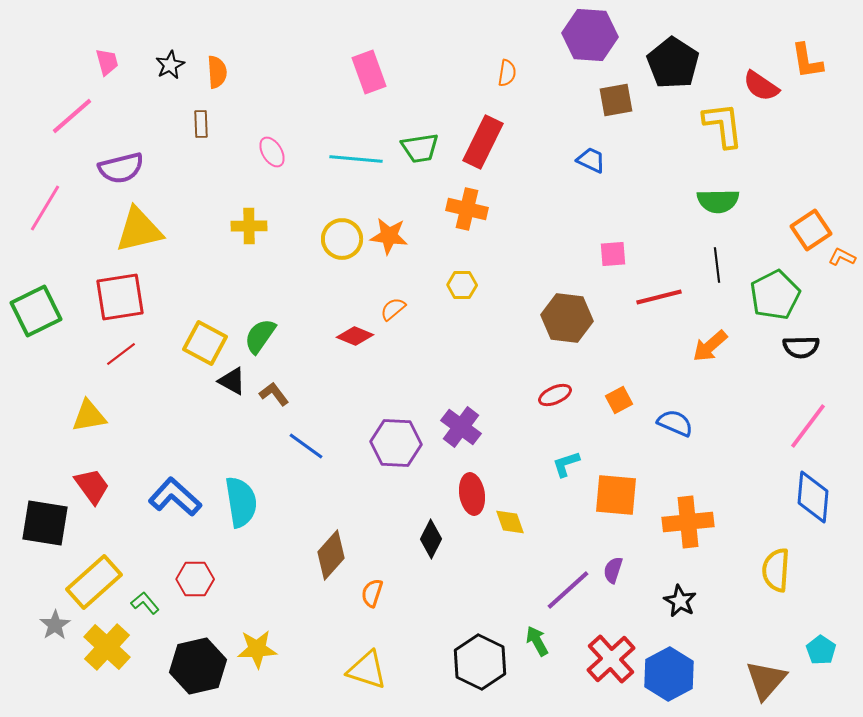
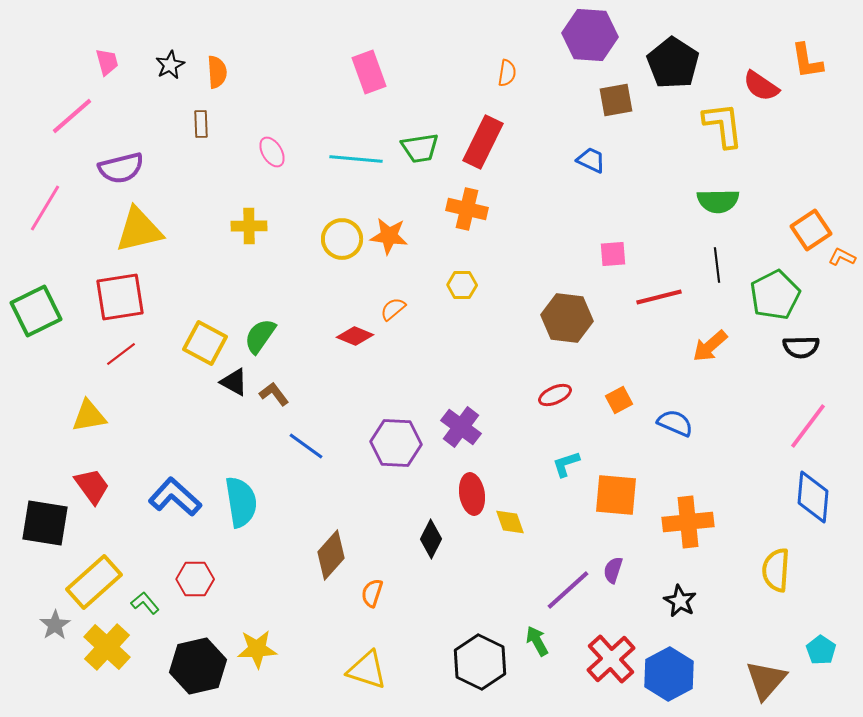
black triangle at (232, 381): moved 2 px right, 1 px down
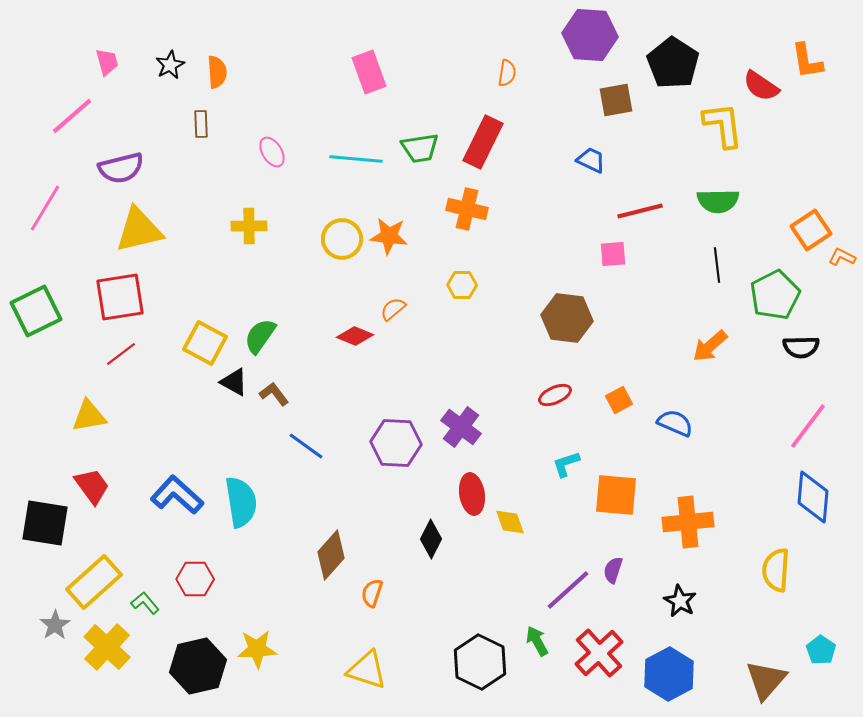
red line at (659, 297): moved 19 px left, 86 px up
blue L-shape at (175, 497): moved 2 px right, 2 px up
red cross at (611, 659): moved 12 px left, 6 px up
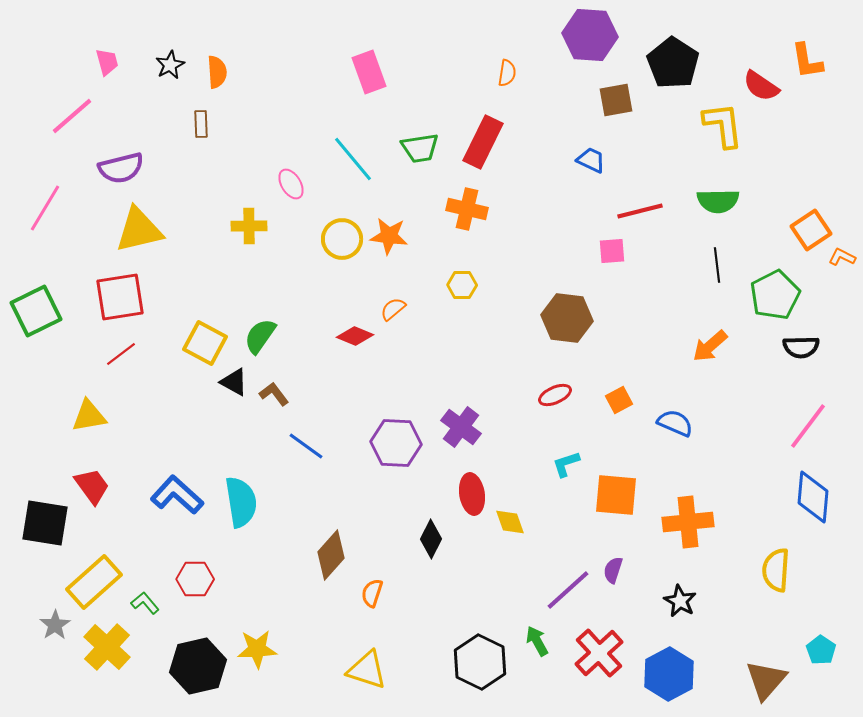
pink ellipse at (272, 152): moved 19 px right, 32 px down
cyan line at (356, 159): moved 3 px left; rotated 45 degrees clockwise
pink square at (613, 254): moved 1 px left, 3 px up
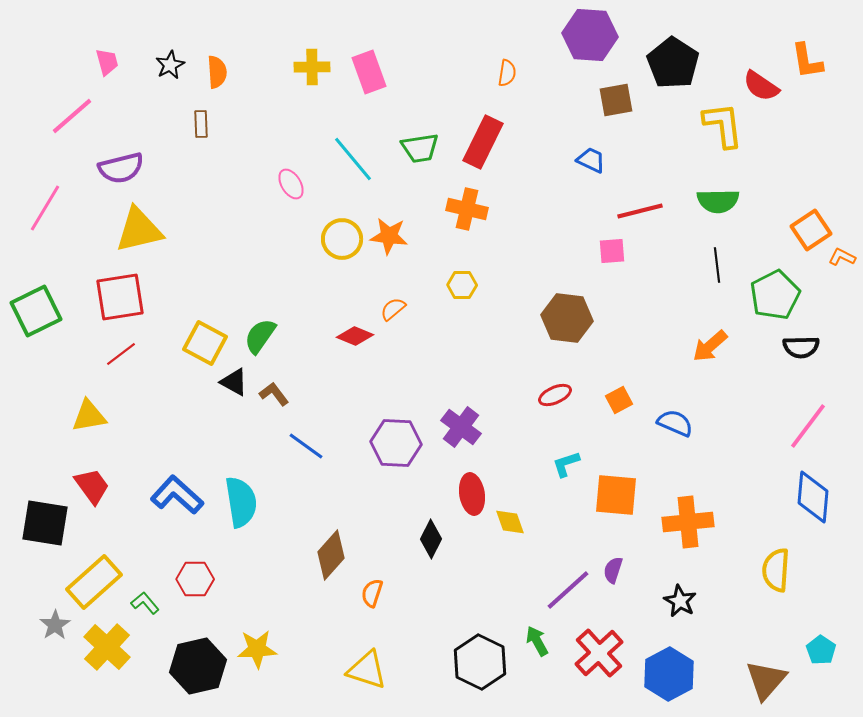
yellow cross at (249, 226): moved 63 px right, 159 px up
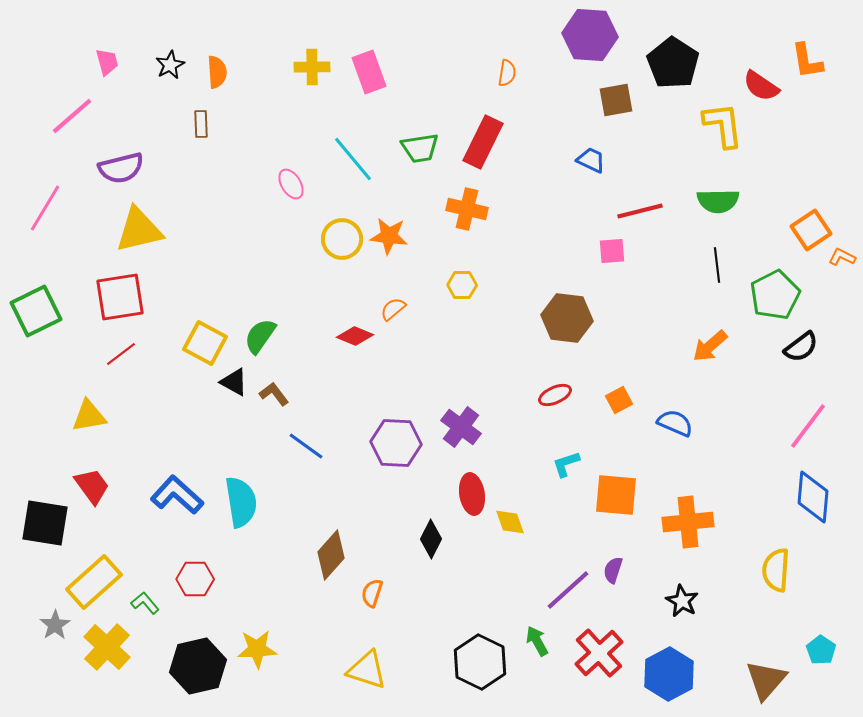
black semicircle at (801, 347): rotated 36 degrees counterclockwise
black star at (680, 601): moved 2 px right
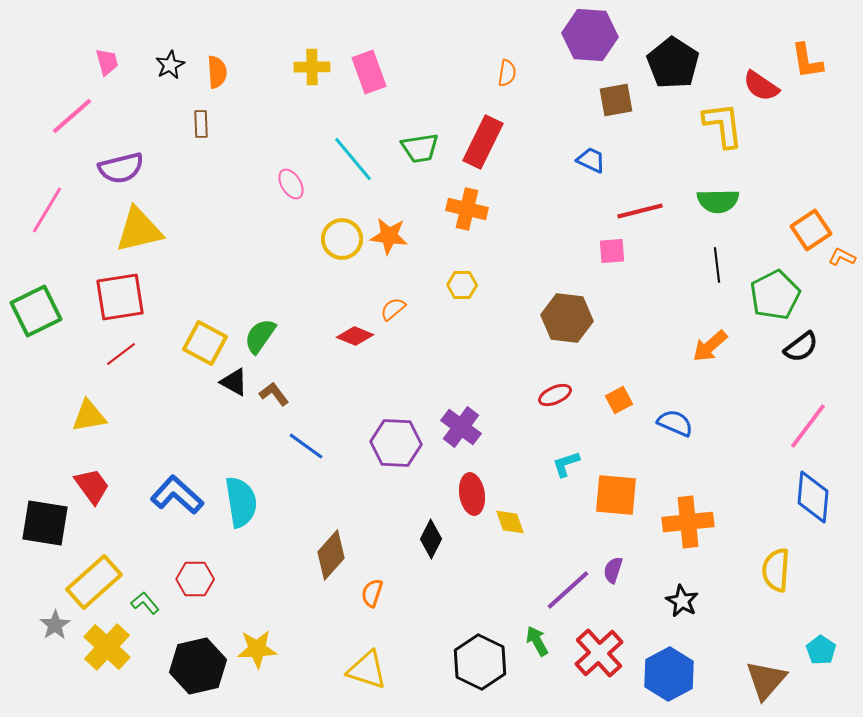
pink line at (45, 208): moved 2 px right, 2 px down
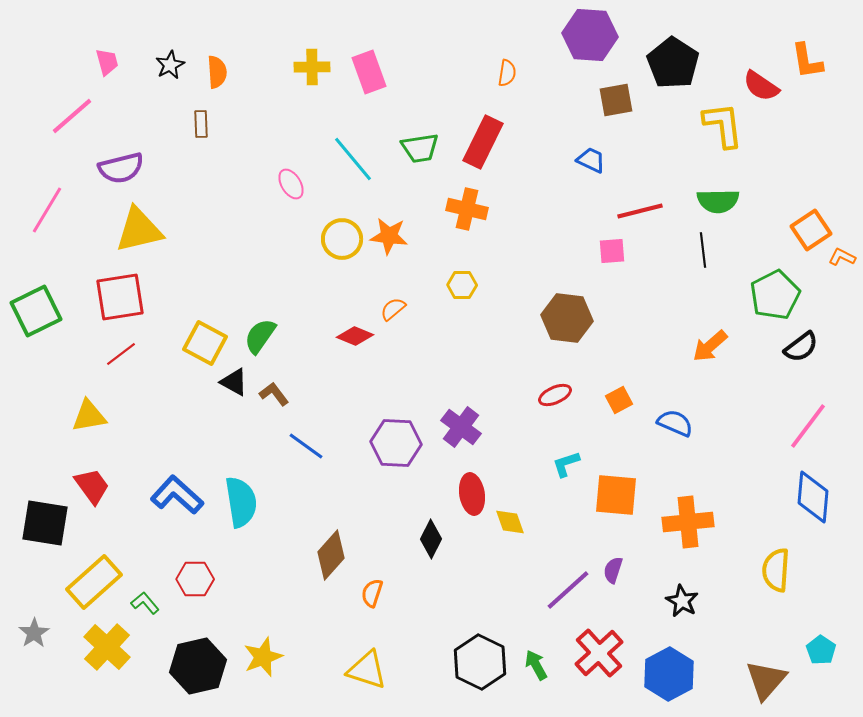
black line at (717, 265): moved 14 px left, 15 px up
gray star at (55, 625): moved 21 px left, 8 px down
green arrow at (537, 641): moved 1 px left, 24 px down
yellow star at (257, 649): moved 6 px right, 8 px down; rotated 18 degrees counterclockwise
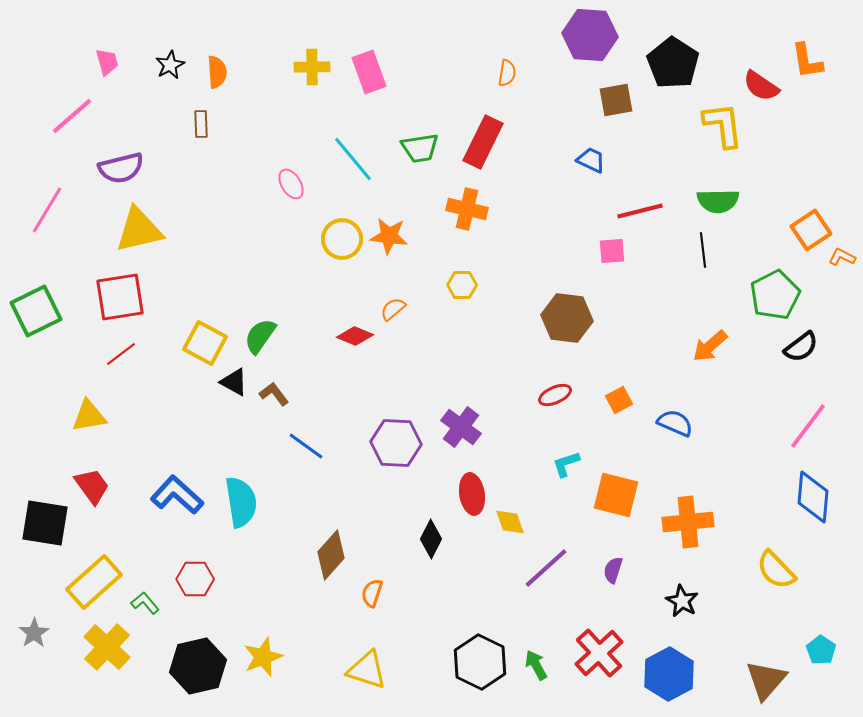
orange square at (616, 495): rotated 9 degrees clockwise
yellow semicircle at (776, 570): rotated 48 degrees counterclockwise
purple line at (568, 590): moved 22 px left, 22 px up
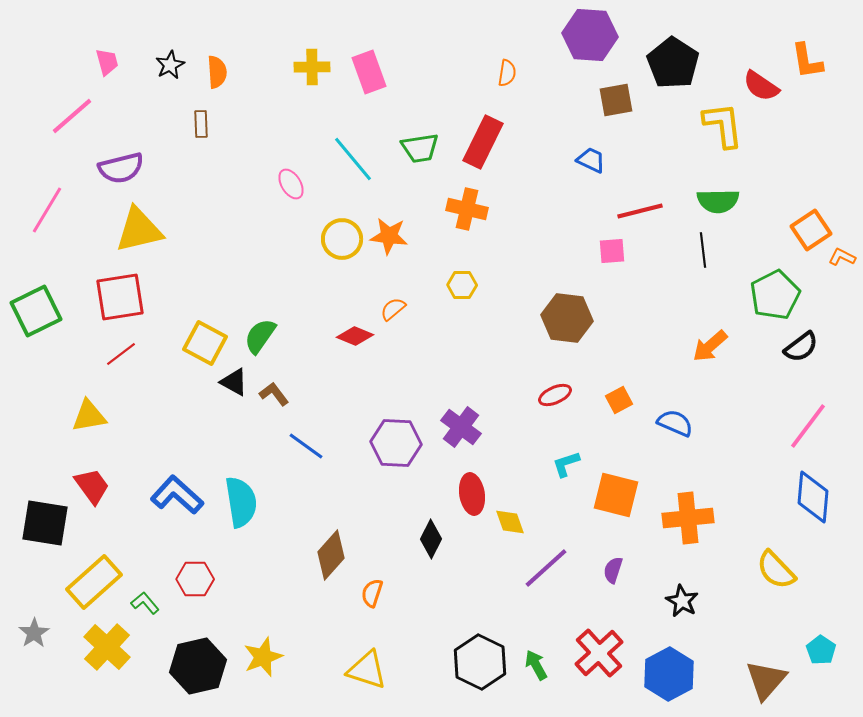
orange cross at (688, 522): moved 4 px up
